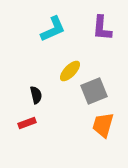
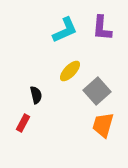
cyan L-shape: moved 12 px right, 1 px down
gray square: moved 3 px right; rotated 20 degrees counterclockwise
red rectangle: moved 4 px left; rotated 42 degrees counterclockwise
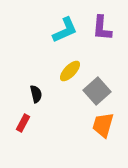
black semicircle: moved 1 px up
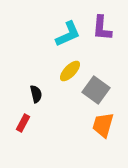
cyan L-shape: moved 3 px right, 4 px down
gray square: moved 1 px left, 1 px up; rotated 12 degrees counterclockwise
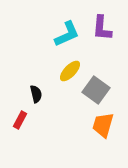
cyan L-shape: moved 1 px left
red rectangle: moved 3 px left, 3 px up
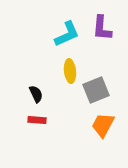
yellow ellipse: rotated 50 degrees counterclockwise
gray square: rotated 32 degrees clockwise
black semicircle: rotated 12 degrees counterclockwise
red rectangle: moved 17 px right; rotated 66 degrees clockwise
orange trapezoid: rotated 12 degrees clockwise
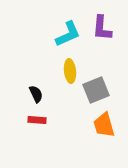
cyan L-shape: moved 1 px right
orange trapezoid: moved 1 px right; rotated 44 degrees counterclockwise
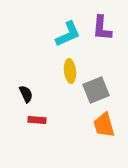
black semicircle: moved 10 px left
